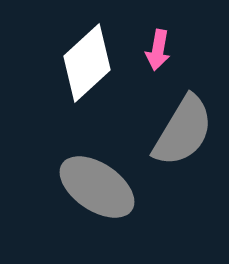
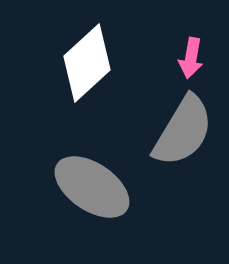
pink arrow: moved 33 px right, 8 px down
gray ellipse: moved 5 px left
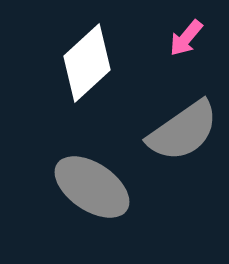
pink arrow: moved 5 px left, 20 px up; rotated 30 degrees clockwise
gray semicircle: rotated 24 degrees clockwise
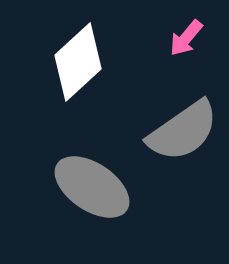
white diamond: moved 9 px left, 1 px up
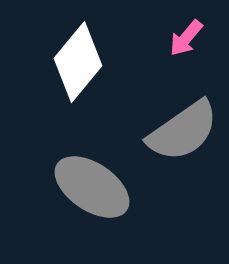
white diamond: rotated 8 degrees counterclockwise
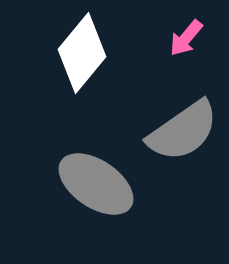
white diamond: moved 4 px right, 9 px up
gray ellipse: moved 4 px right, 3 px up
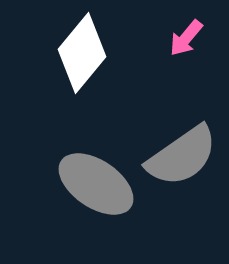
gray semicircle: moved 1 px left, 25 px down
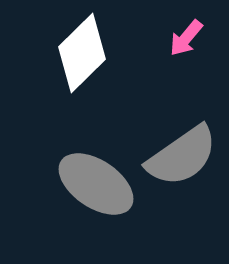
white diamond: rotated 6 degrees clockwise
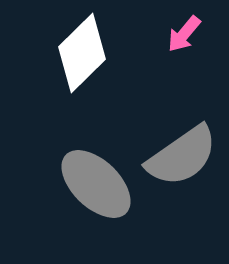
pink arrow: moved 2 px left, 4 px up
gray ellipse: rotated 10 degrees clockwise
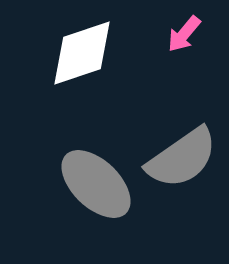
white diamond: rotated 26 degrees clockwise
gray semicircle: moved 2 px down
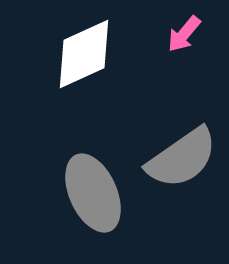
white diamond: moved 2 px right, 1 px down; rotated 6 degrees counterclockwise
gray ellipse: moved 3 px left, 9 px down; rotated 22 degrees clockwise
